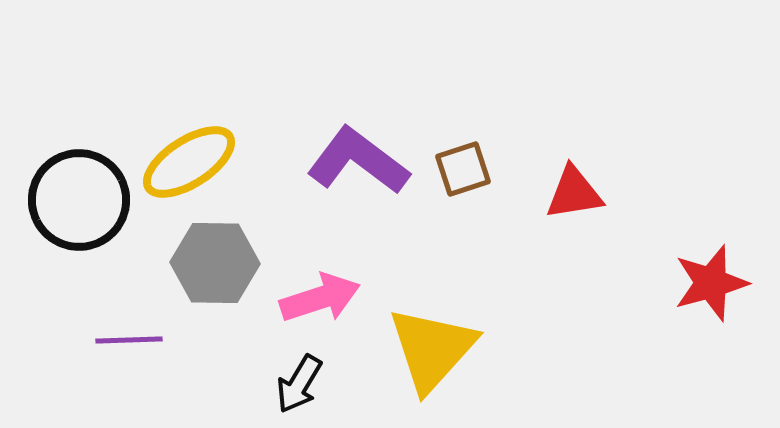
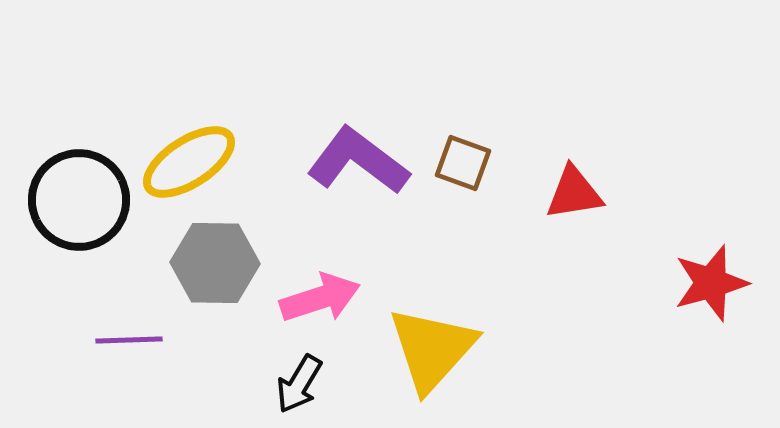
brown square: moved 6 px up; rotated 38 degrees clockwise
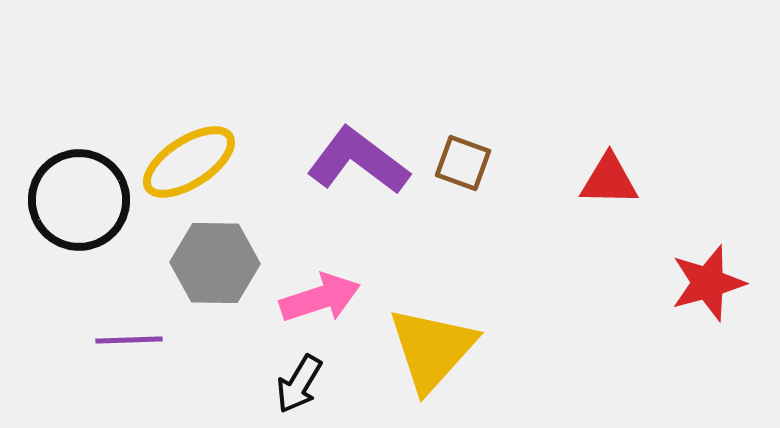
red triangle: moved 35 px right, 13 px up; rotated 10 degrees clockwise
red star: moved 3 px left
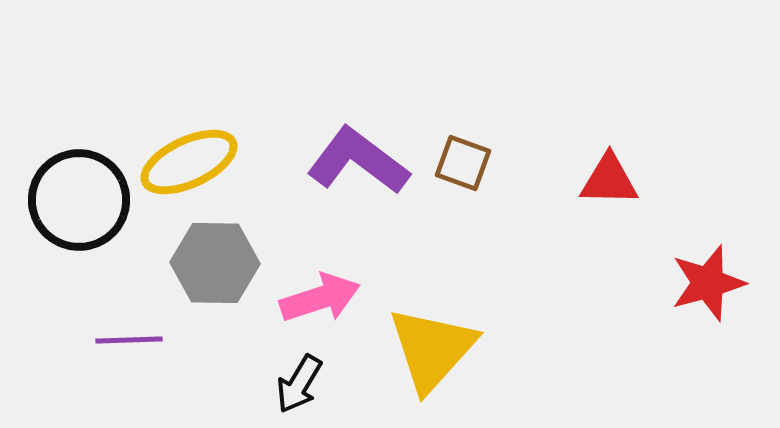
yellow ellipse: rotated 8 degrees clockwise
